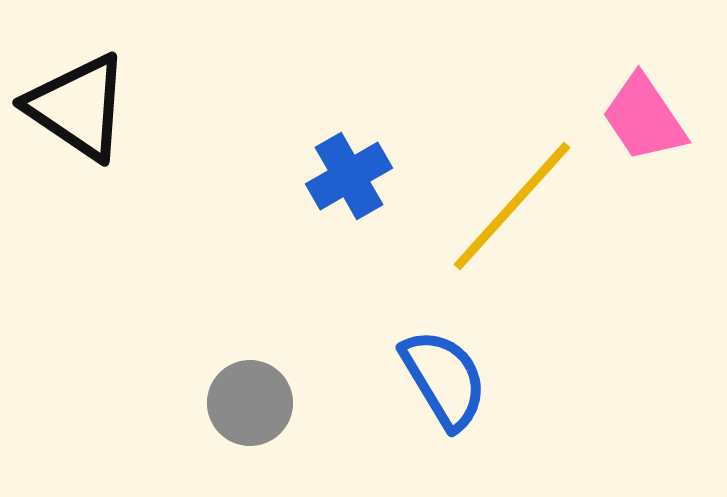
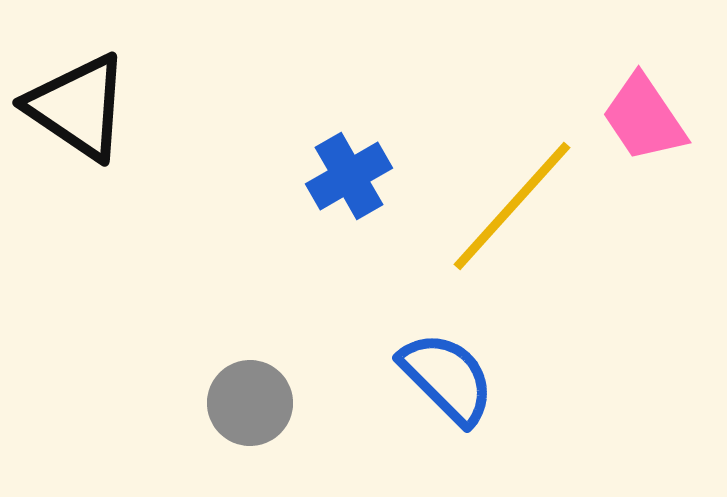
blue semicircle: moved 3 px right, 1 px up; rotated 14 degrees counterclockwise
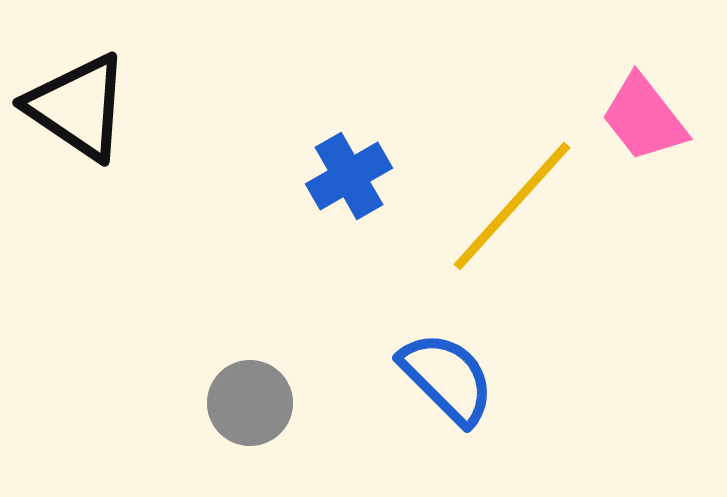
pink trapezoid: rotated 4 degrees counterclockwise
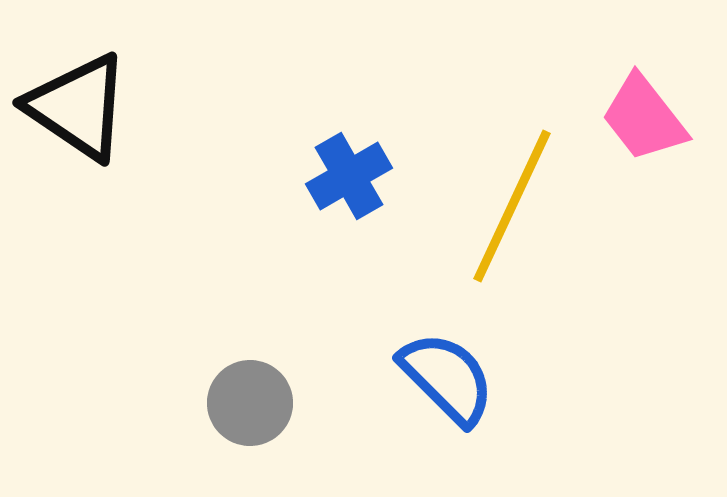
yellow line: rotated 17 degrees counterclockwise
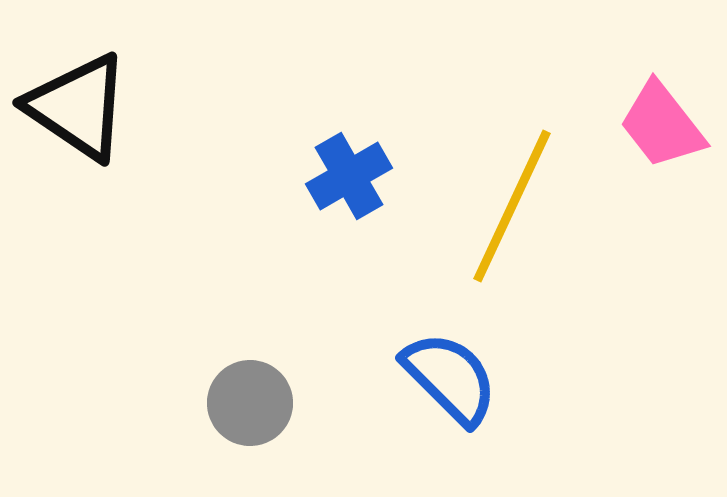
pink trapezoid: moved 18 px right, 7 px down
blue semicircle: moved 3 px right
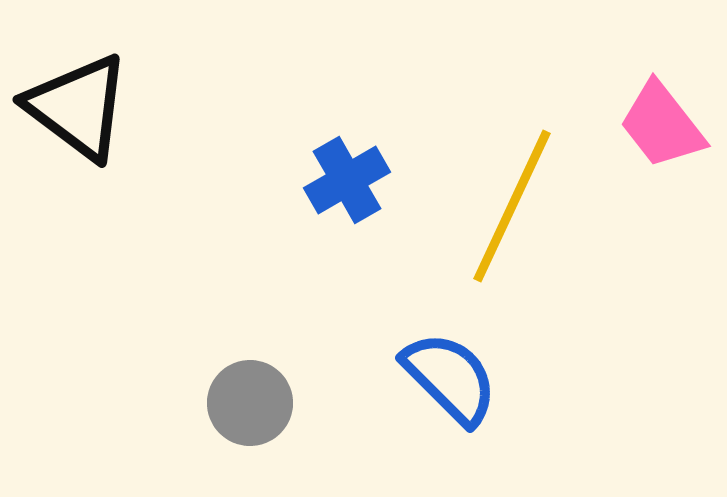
black triangle: rotated 3 degrees clockwise
blue cross: moved 2 px left, 4 px down
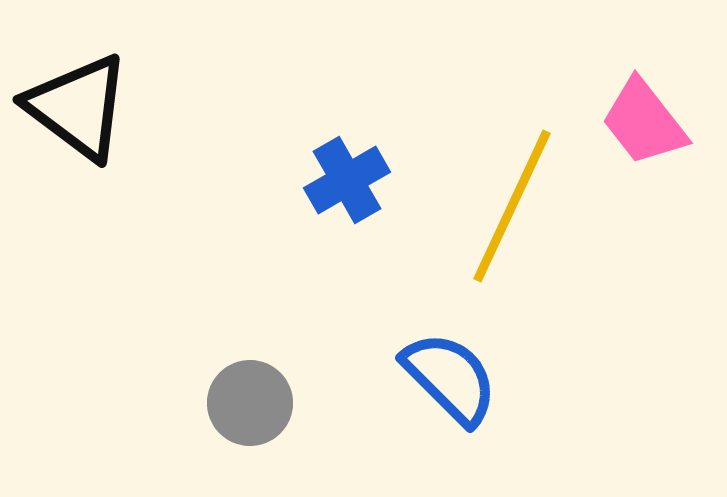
pink trapezoid: moved 18 px left, 3 px up
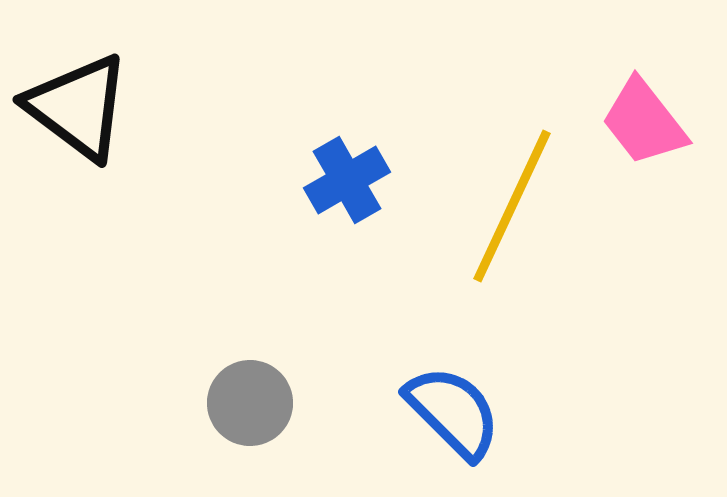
blue semicircle: moved 3 px right, 34 px down
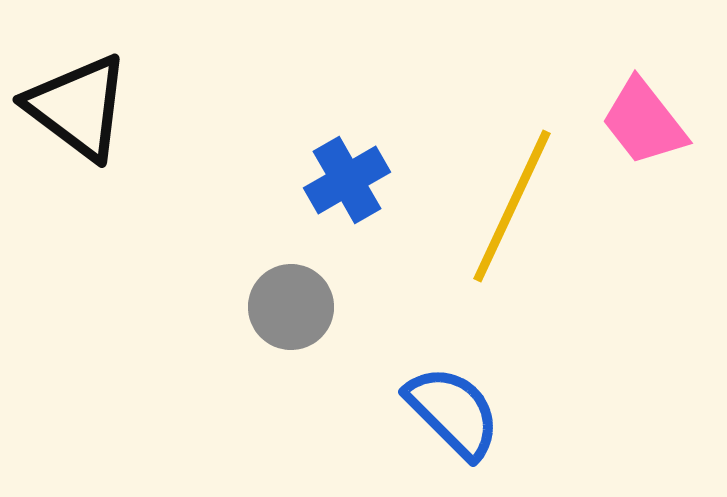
gray circle: moved 41 px right, 96 px up
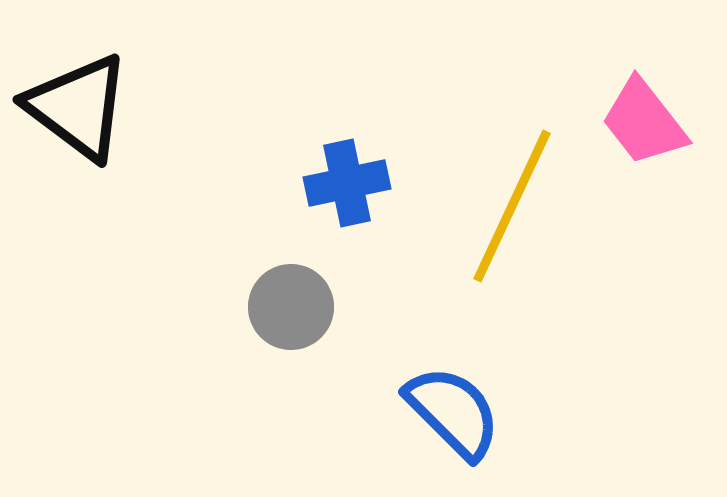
blue cross: moved 3 px down; rotated 18 degrees clockwise
